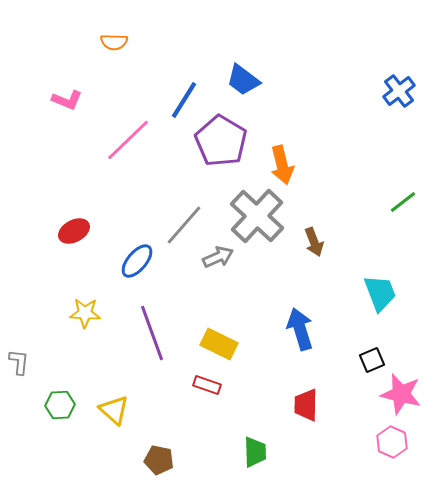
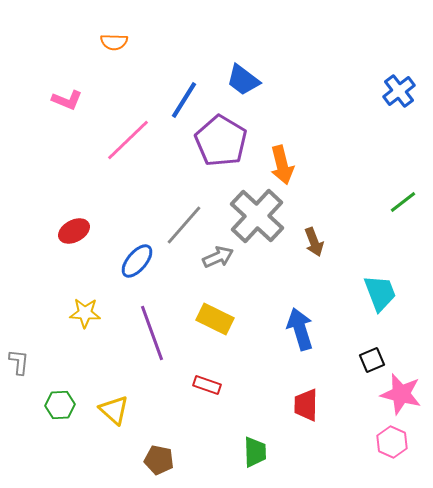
yellow rectangle: moved 4 px left, 25 px up
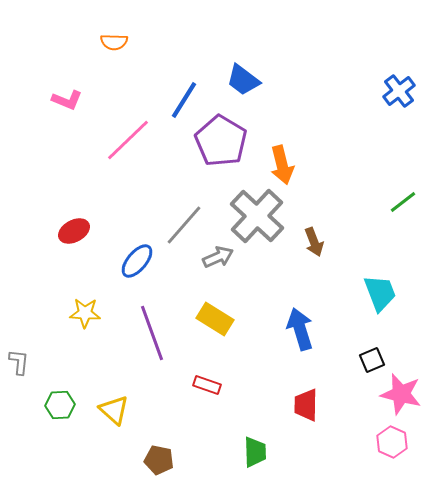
yellow rectangle: rotated 6 degrees clockwise
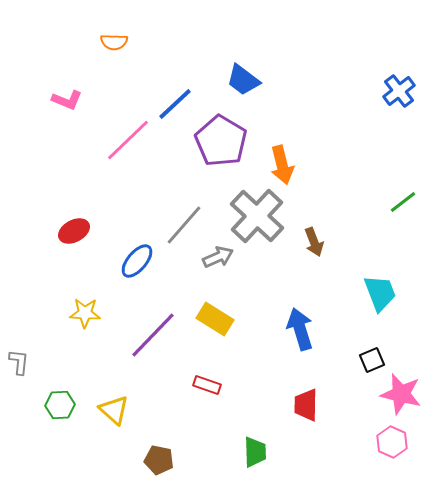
blue line: moved 9 px left, 4 px down; rotated 15 degrees clockwise
purple line: moved 1 px right, 2 px down; rotated 64 degrees clockwise
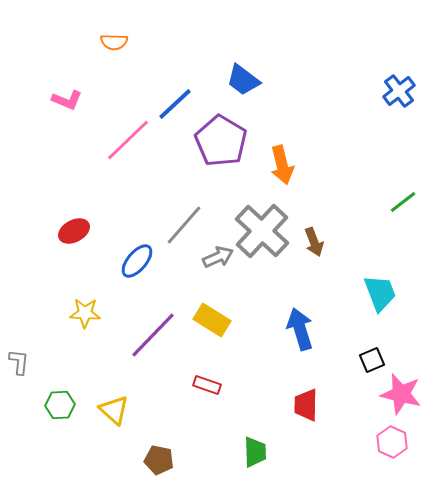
gray cross: moved 5 px right, 15 px down
yellow rectangle: moved 3 px left, 1 px down
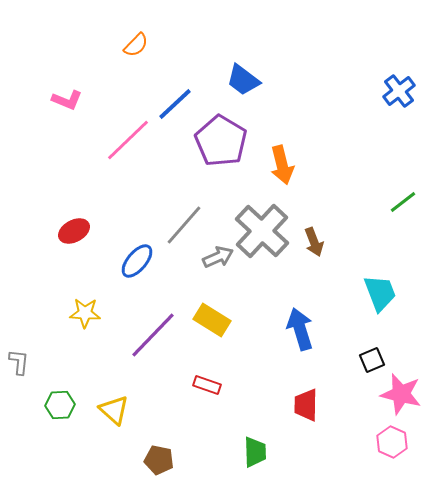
orange semicircle: moved 22 px right, 3 px down; rotated 48 degrees counterclockwise
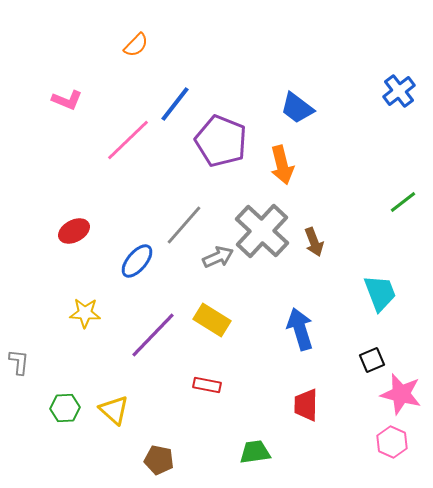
blue trapezoid: moved 54 px right, 28 px down
blue line: rotated 9 degrees counterclockwise
purple pentagon: rotated 9 degrees counterclockwise
red rectangle: rotated 8 degrees counterclockwise
green hexagon: moved 5 px right, 3 px down
green trapezoid: rotated 96 degrees counterclockwise
